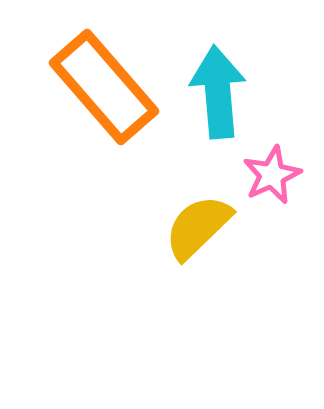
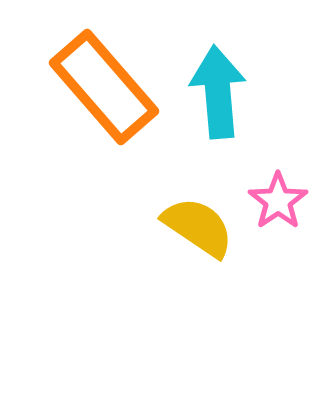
pink star: moved 6 px right, 26 px down; rotated 10 degrees counterclockwise
yellow semicircle: rotated 78 degrees clockwise
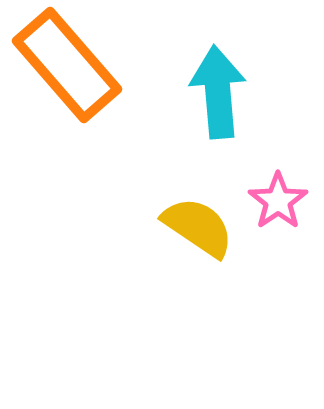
orange rectangle: moved 37 px left, 22 px up
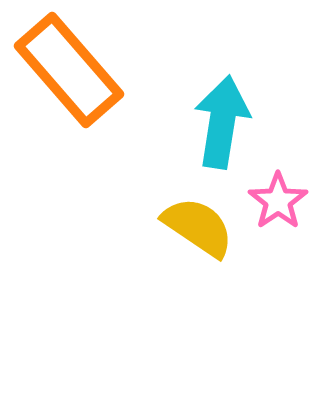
orange rectangle: moved 2 px right, 5 px down
cyan arrow: moved 4 px right, 30 px down; rotated 14 degrees clockwise
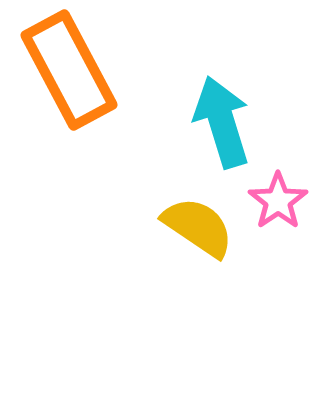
orange rectangle: rotated 13 degrees clockwise
cyan arrow: rotated 26 degrees counterclockwise
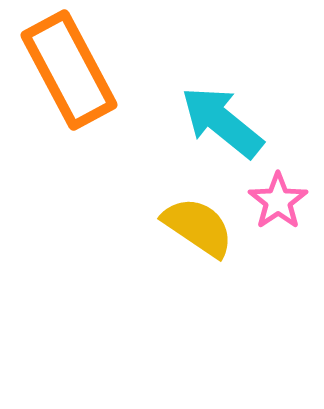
cyan arrow: rotated 34 degrees counterclockwise
